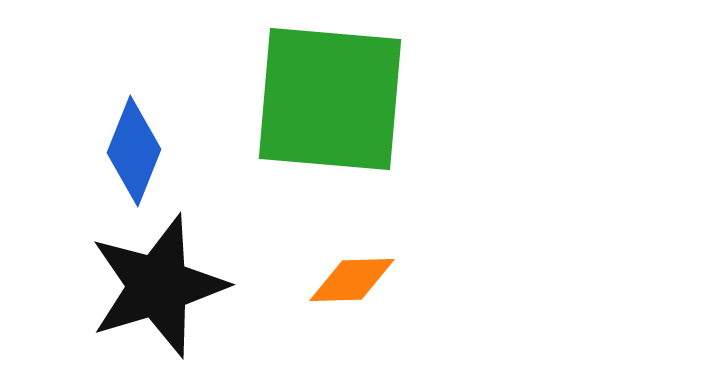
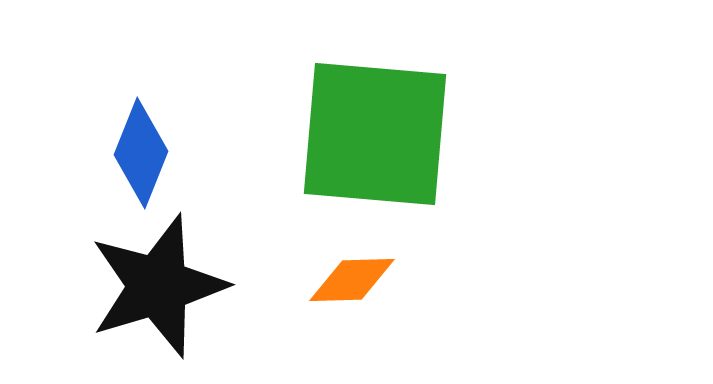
green square: moved 45 px right, 35 px down
blue diamond: moved 7 px right, 2 px down
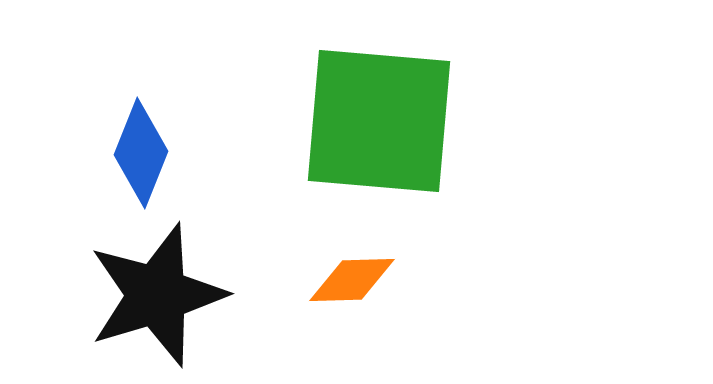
green square: moved 4 px right, 13 px up
black star: moved 1 px left, 9 px down
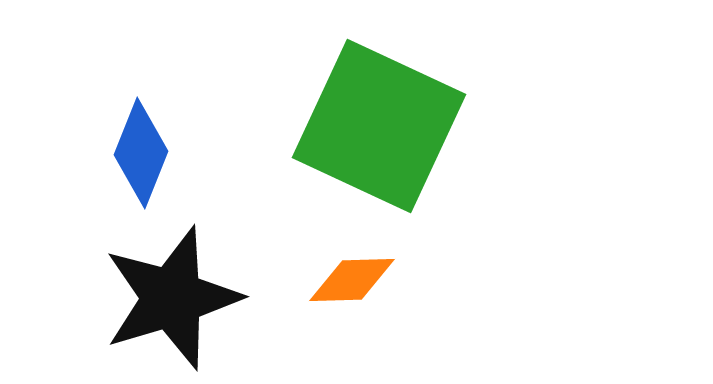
green square: moved 5 px down; rotated 20 degrees clockwise
black star: moved 15 px right, 3 px down
